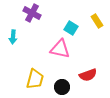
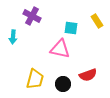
purple cross: moved 3 px down
cyan square: rotated 24 degrees counterclockwise
black circle: moved 1 px right, 3 px up
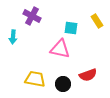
yellow trapezoid: rotated 95 degrees counterclockwise
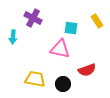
purple cross: moved 1 px right, 2 px down
red semicircle: moved 1 px left, 5 px up
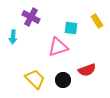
purple cross: moved 2 px left, 1 px up
pink triangle: moved 2 px left, 2 px up; rotated 30 degrees counterclockwise
yellow trapezoid: rotated 35 degrees clockwise
black circle: moved 4 px up
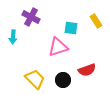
yellow rectangle: moved 1 px left
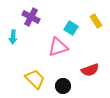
cyan square: rotated 24 degrees clockwise
red semicircle: moved 3 px right
black circle: moved 6 px down
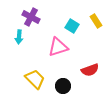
cyan square: moved 1 px right, 2 px up
cyan arrow: moved 6 px right
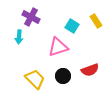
black circle: moved 10 px up
